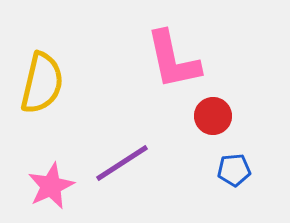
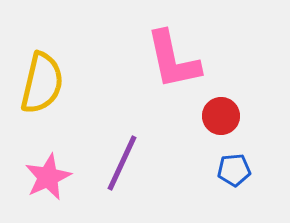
red circle: moved 8 px right
purple line: rotated 32 degrees counterclockwise
pink star: moved 3 px left, 9 px up
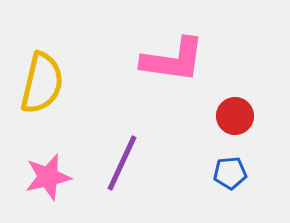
pink L-shape: rotated 70 degrees counterclockwise
red circle: moved 14 px right
blue pentagon: moved 4 px left, 3 px down
pink star: rotated 12 degrees clockwise
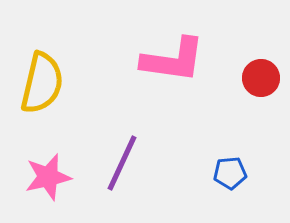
red circle: moved 26 px right, 38 px up
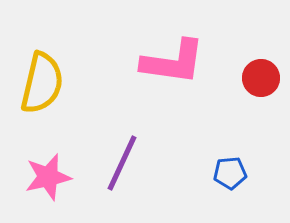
pink L-shape: moved 2 px down
